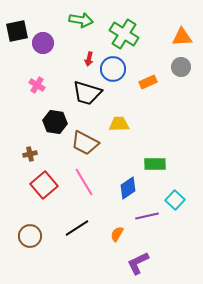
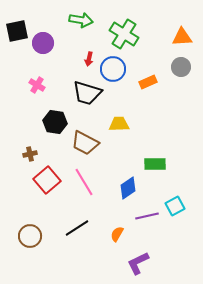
red square: moved 3 px right, 5 px up
cyan square: moved 6 px down; rotated 18 degrees clockwise
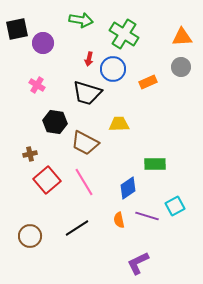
black square: moved 2 px up
purple line: rotated 30 degrees clockwise
orange semicircle: moved 2 px right, 14 px up; rotated 42 degrees counterclockwise
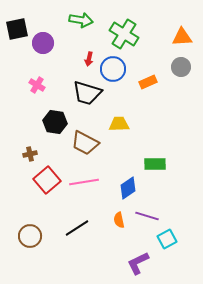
pink line: rotated 68 degrees counterclockwise
cyan square: moved 8 px left, 33 px down
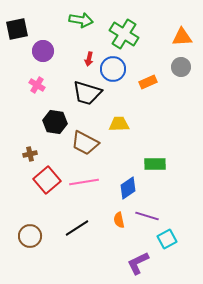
purple circle: moved 8 px down
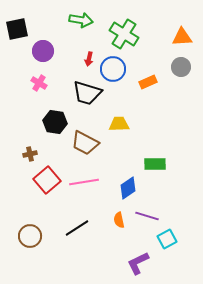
pink cross: moved 2 px right, 2 px up
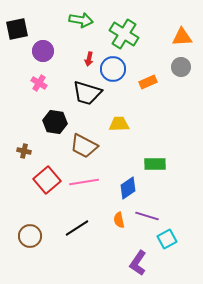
brown trapezoid: moved 1 px left, 3 px down
brown cross: moved 6 px left, 3 px up; rotated 24 degrees clockwise
purple L-shape: rotated 30 degrees counterclockwise
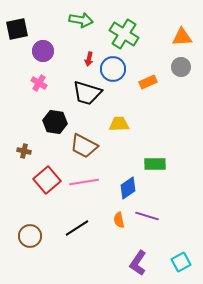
cyan square: moved 14 px right, 23 px down
